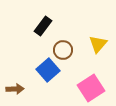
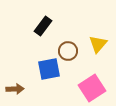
brown circle: moved 5 px right, 1 px down
blue square: moved 1 px right, 1 px up; rotated 30 degrees clockwise
pink square: moved 1 px right
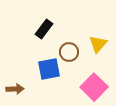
black rectangle: moved 1 px right, 3 px down
brown circle: moved 1 px right, 1 px down
pink square: moved 2 px right, 1 px up; rotated 12 degrees counterclockwise
